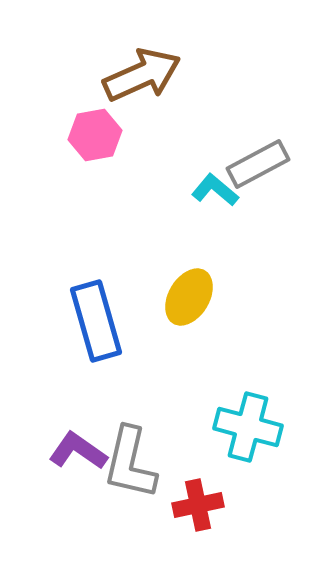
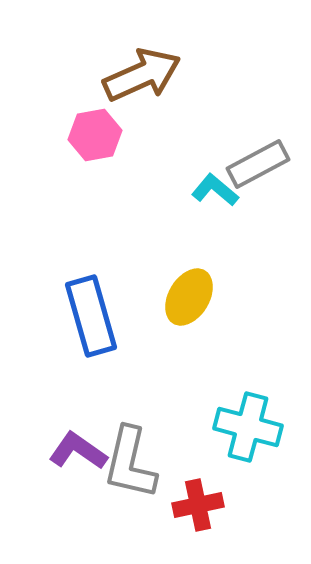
blue rectangle: moved 5 px left, 5 px up
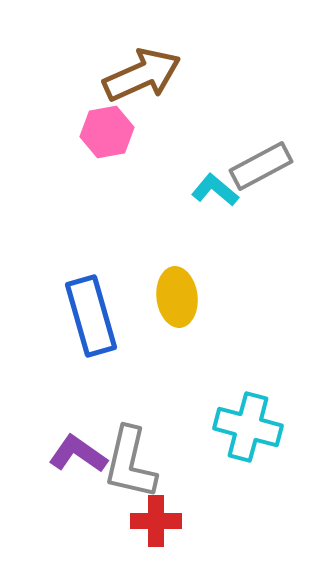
pink hexagon: moved 12 px right, 3 px up
gray rectangle: moved 3 px right, 2 px down
yellow ellipse: moved 12 px left; rotated 38 degrees counterclockwise
purple L-shape: moved 3 px down
red cross: moved 42 px left, 16 px down; rotated 12 degrees clockwise
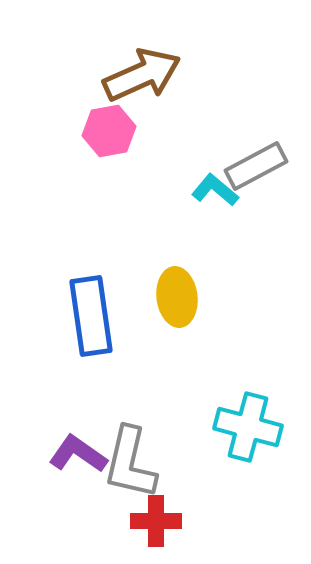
pink hexagon: moved 2 px right, 1 px up
gray rectangle: moved 5 px left
blue rectangle: rotated 8 degrees clockwise
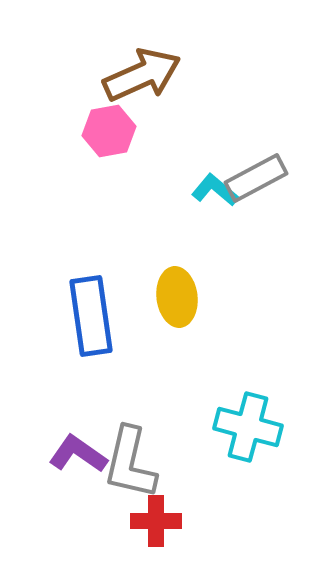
gray rectangle: moved 12 px down
